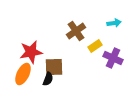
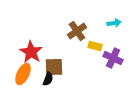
brown cross: moved 1 px right
yellow rectangle: rotated 48 degrees clockwise
red star: rotated 30 degrees counterclockwise
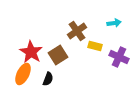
purple cross: moved 6 px right, 1 px up
brown square: moved 4 px right, 12 px up; rotated 30 degrees counterclockwise
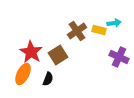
yellow rectangle: moved 4 px right, 16 px up
